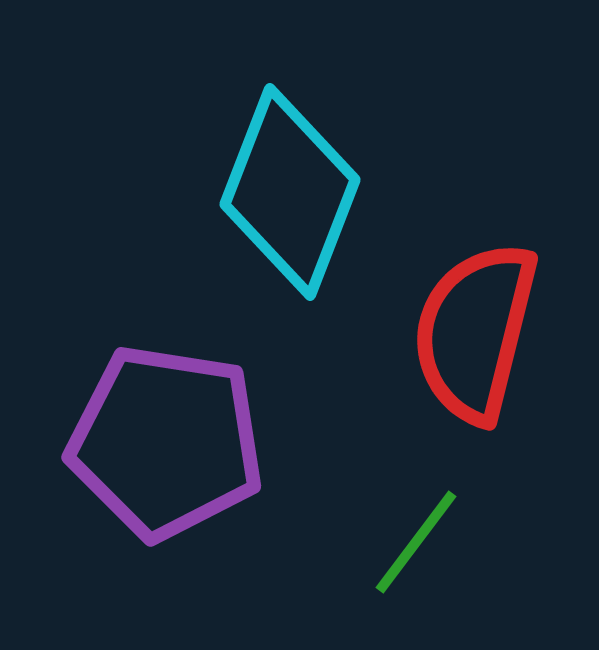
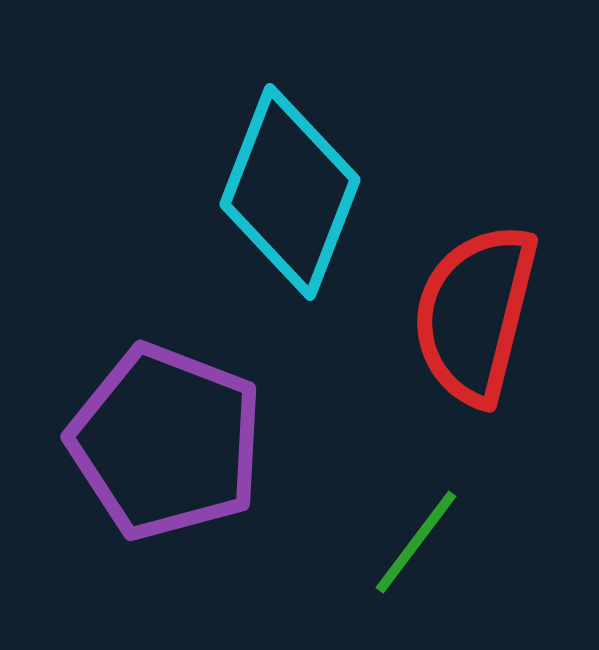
red semicircle: moved 18 px up
purple pentagon: rotated 12 degrees clockwise
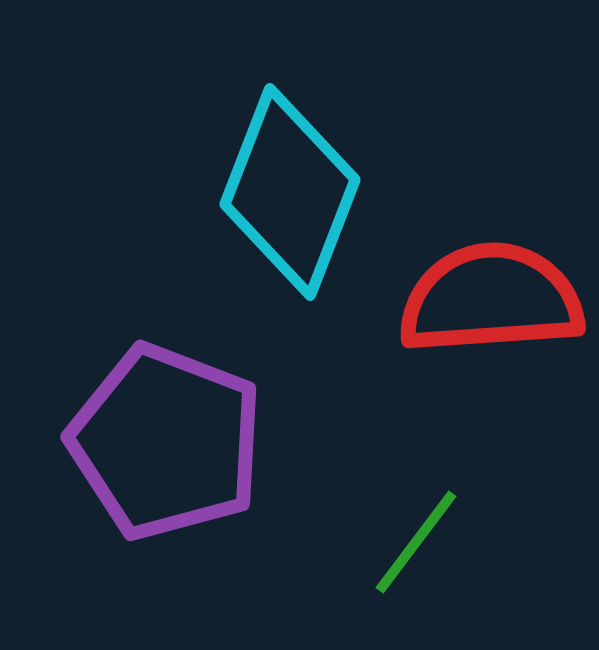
red semicircle: moved 16 px right, 15 px up; rotated 72 degrees clockwise
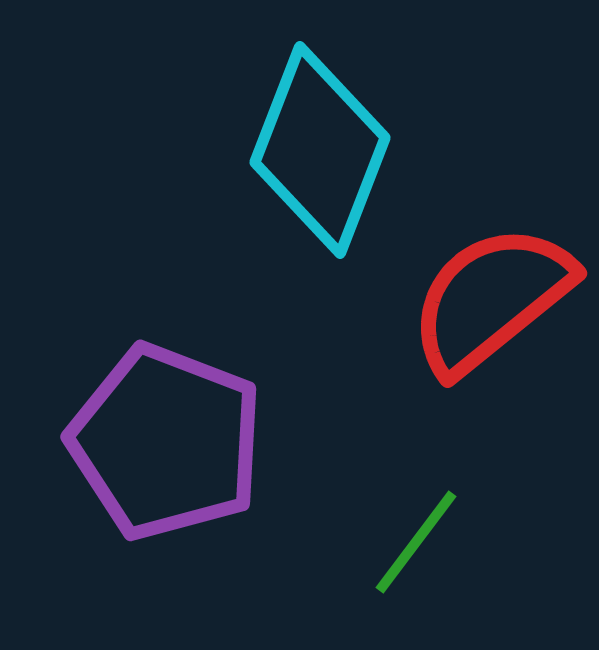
cyan diamond: moved 30 px right, 42 px up
red semicircle: rotated 35 degrees counterclockwise
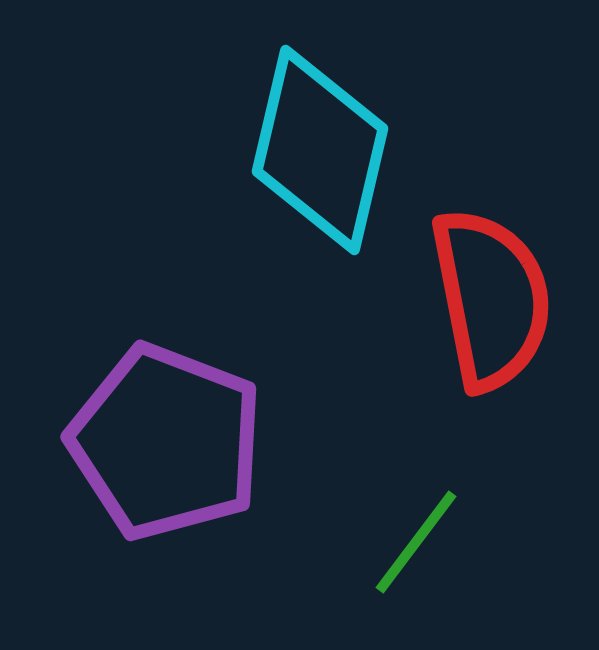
cyan diamond: rotated 8 degrees counterclockwise
red semicircle: rotated 118 degrees clockwise
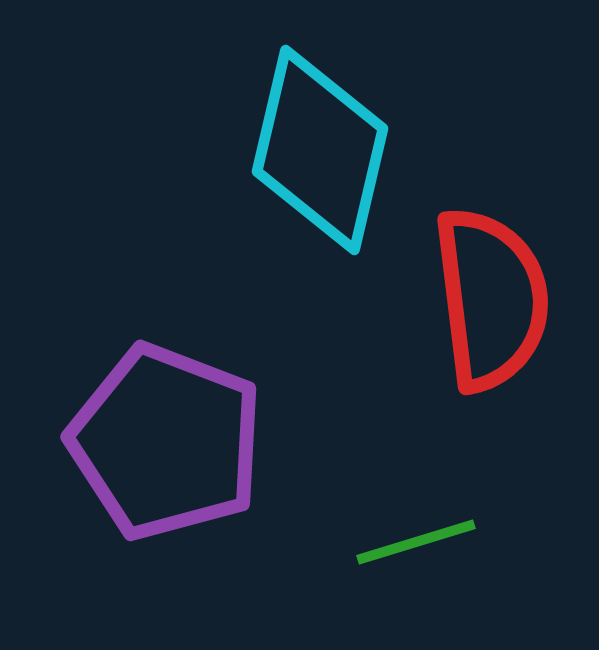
red semicircle: rotated 4 degrees clockwise
green line: rotated 36 degrees clockwise
